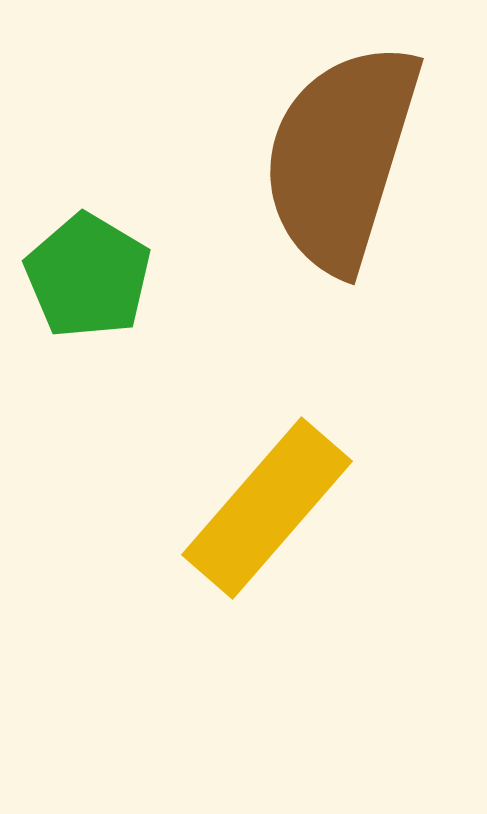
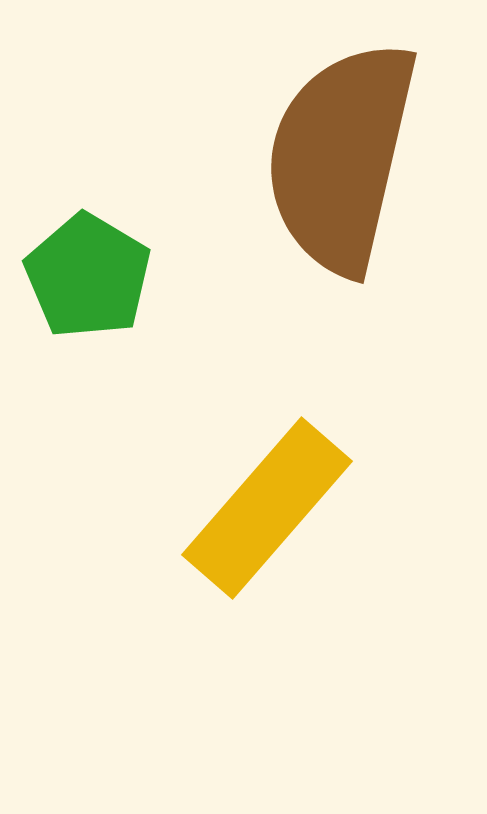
brown semicircle: rotated 4 degrees counterclockwise
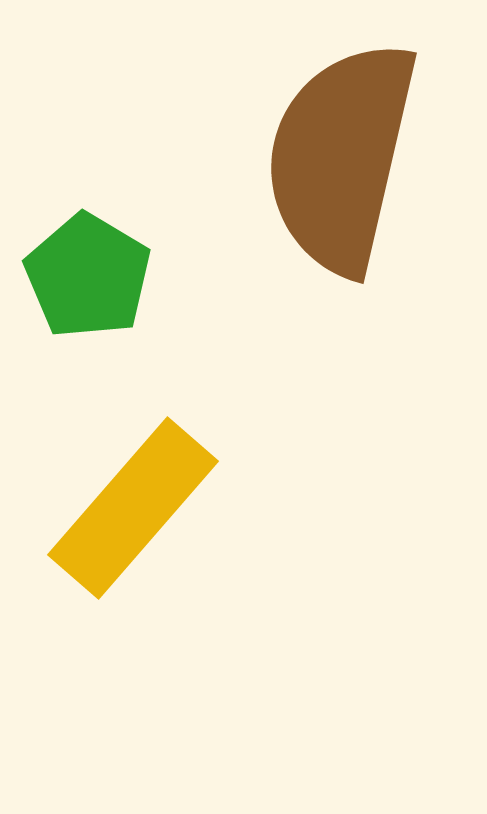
yellow rectangle: moved 134 px left
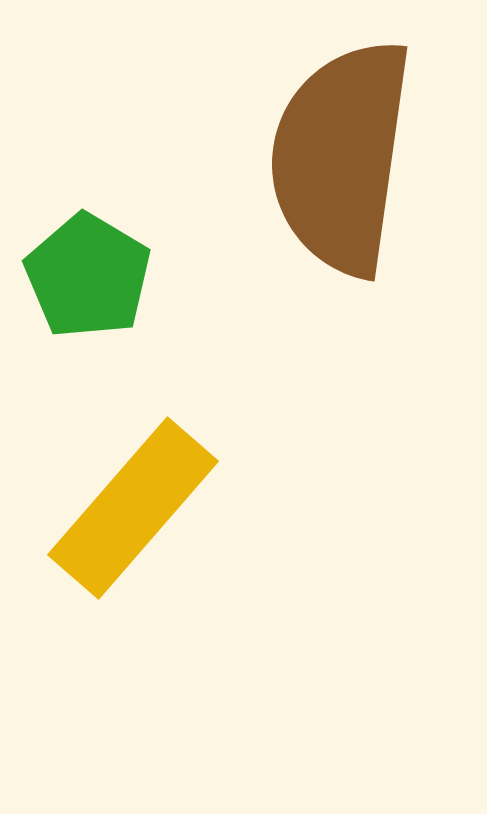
brown semicircle: rotated 5 degrees counterclockwise
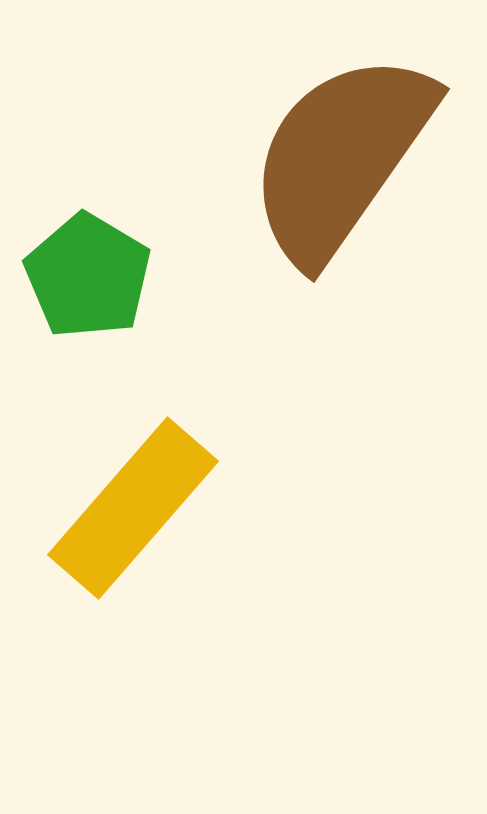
brown semicircle: rotated 27 degrees clockwise
